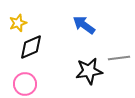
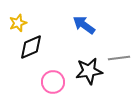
pink circle: moved 28 px right, 2 px up
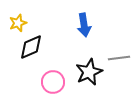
blue arrow: rotated 135 degrees counterclockwise
black star: moved 1 px down; rotated 16 degrees counterclockwise
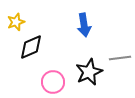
yellow star: moved 2 px left, 1 px up
gray line: moved 1 px right
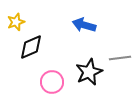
blue arrow: rotated 115 degrees clockwise
pink circle: moved 1 px left
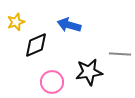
blue arrow: moved 15 px left
black diamond: moved 5 px right, 2 px up
gray line: moved 4 px up; rotated 10 degrees clockwise
black star: rotated 16 degrees clockwise
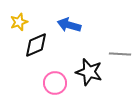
yellow star: moved 3 px right
black star: rotated 24 degrees clockwise
pink circle: moved 3 px right, 1 px down
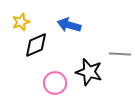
yellow star: moved 2 px right
